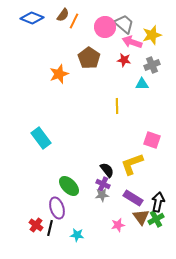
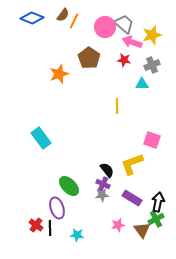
purple rectangle: moved 1 px left
brown triangle: moved 1 px right, 13 px down
black line: rotated 14 degrees counterclockwise
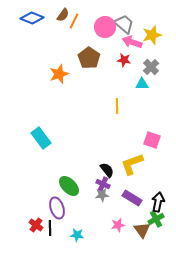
gray cross: moved 1 px left, 2 px down; rotated 21 degrees counterclockwise
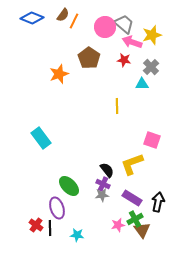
green cross: moved 21 px left
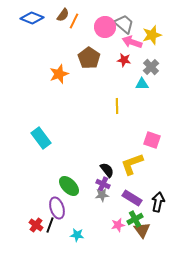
black line: moved 3 px up; rotated 21 degrees clockwise
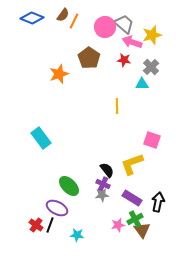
purple ellipse: rotated 45 degrees counterclockwise
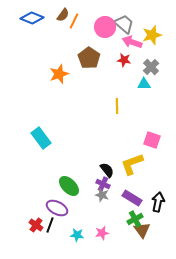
cyan triangle: moved 2 px right
gray star: rotated 24 degrees clockwise
pink star: moved 16 px left, 8 px down
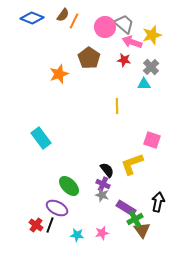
purple rectangle: moved 6 px left, 10 px down
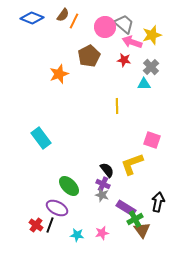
brown pentagon: moved 2 px up; rotated 10 degrees clockwise
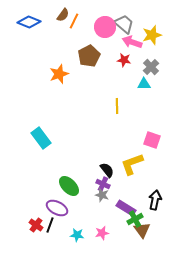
blue diamond: moved 3 px left, 4 px down
black arrow: moved 3 px left, 2 px up
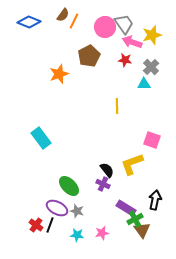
gray trapezoid: rotated 15 degrees clockwise
red star: moved 1 px right
gray star: moved 25 px left, 16 px down
